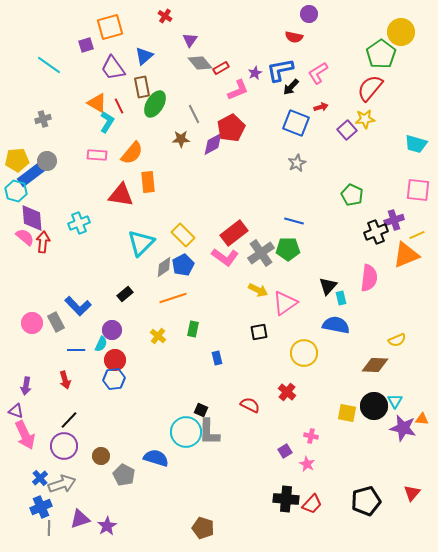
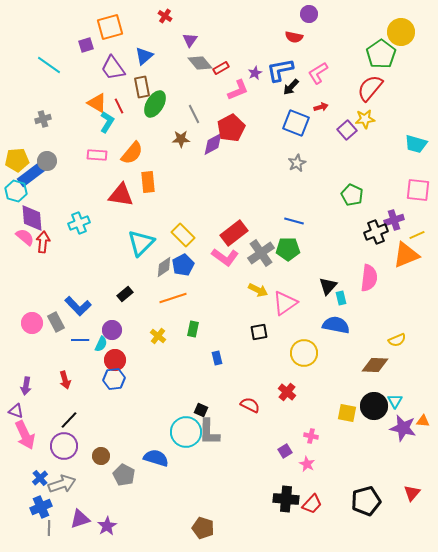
blue line at (76, 350): moved 4 px right, 10 px up
orange triangle at (422, 419): moved 1 px right, 2 px down
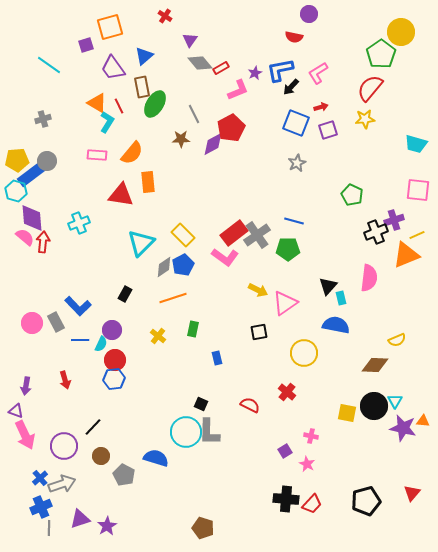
purple square at (347, 130): moved 19 px left; rotated 24 degrees clockwise
gray cross at (261, 253): moved 4 px left, 18 px up
black rectangle at (125, 294): rotated 21 degrees counterclockwise
black square at (201, 410): moved 6 px up
black line at (69, 420): moved 24 px right, 7 px down
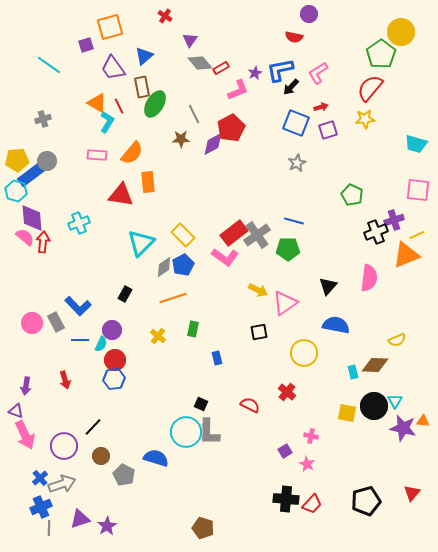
cyan rectangle at (341, 298): moved 12 px right, 74 px down
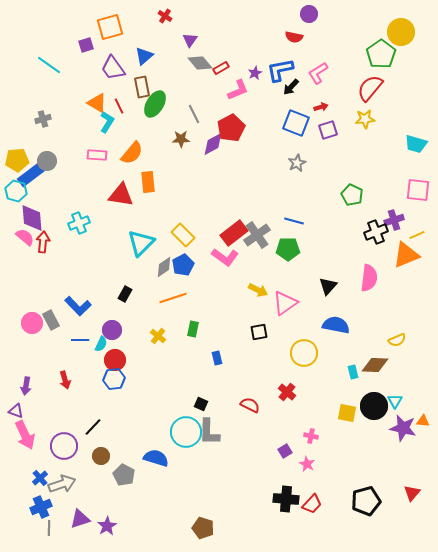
gray rectangle at (56, 322): moved 5 px left, 2 px up
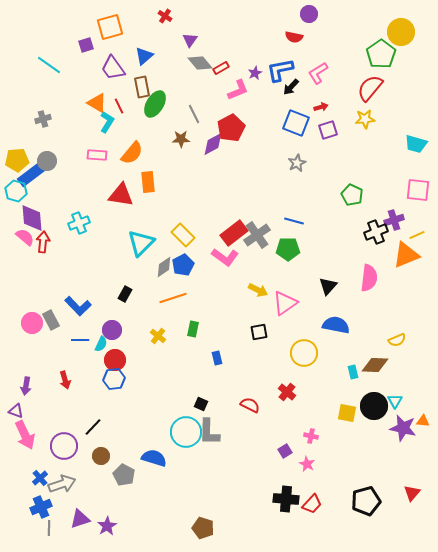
blue semicircle at (156, 458): moved 2 px left
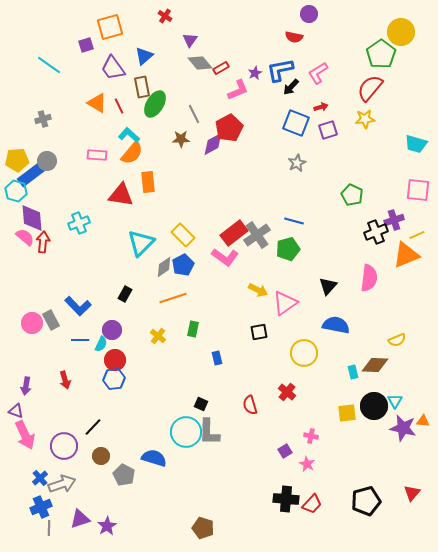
cyan L-shape at (107, 122): moved 22 px right, 13 px down; rotated 80 degrees counterclockwise
red pentagon at (231, 128): moved 2 px left
green pentagon at (288, 249): rotated 15 degrees counterclockwise
red semicircle at (250, 405): rotated 132 degrees counterclockwise
yellow square at (347, 413): rotated 18 degrees counterclockwise
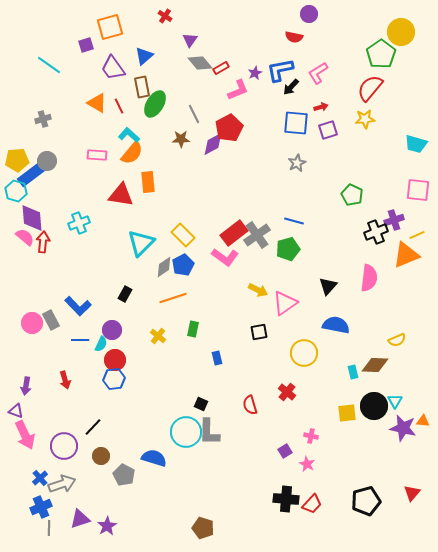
blue square at (296, 123): rotated 16 degrees counterclockwise
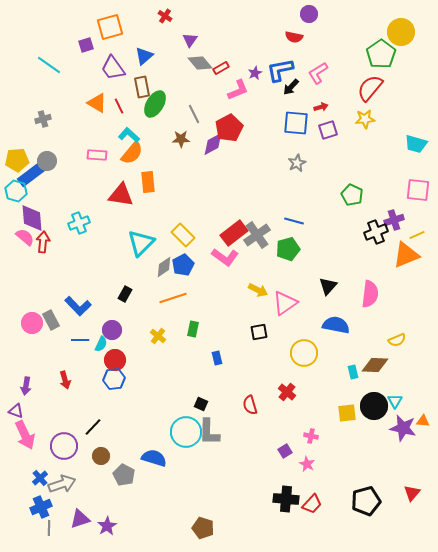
pink semicircle at (369, 278): moved 1 px right, 16 px down
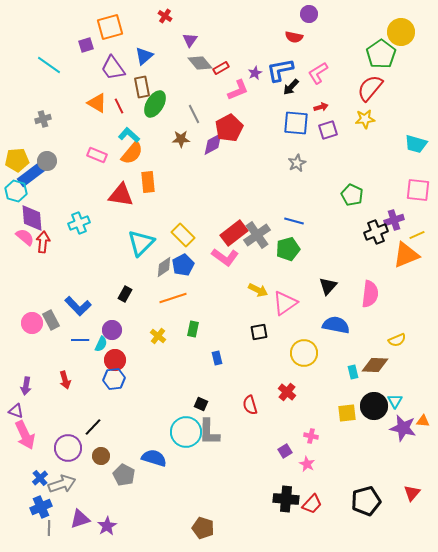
pink rectangle at (97, 155): rotated 18 degrees clockwise
purple circle at (64, 446): moved 4 px right, 2 px down
